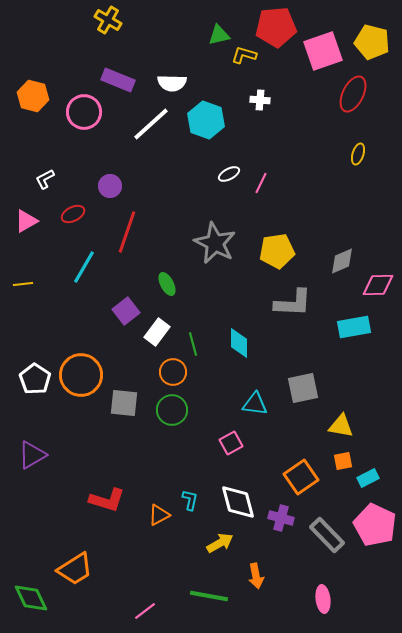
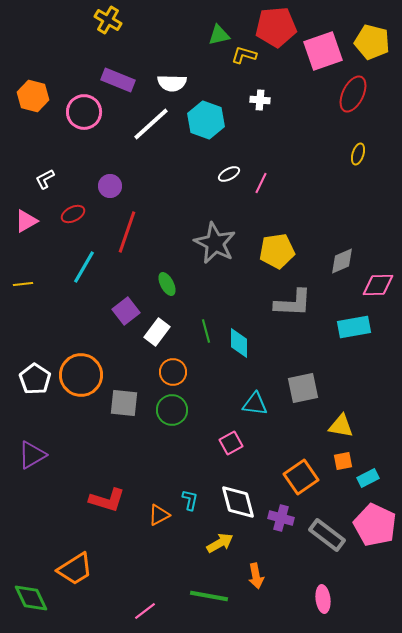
green line at (193, 344): moved 13 px right, 13 px up
gray rectangle at (327, 535): rotated 9 degrees counterclockwise
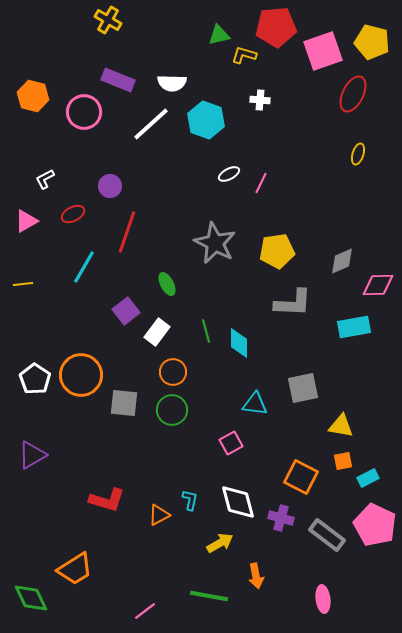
orange square at (301, 477): rotated 28 degrees counterclockwise
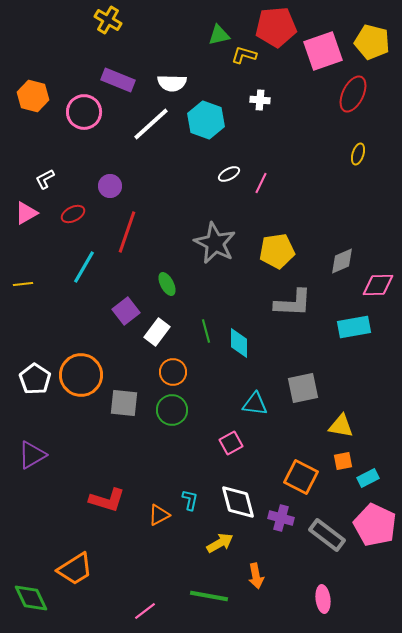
pink triangle at (26, 221): moved 8 px up
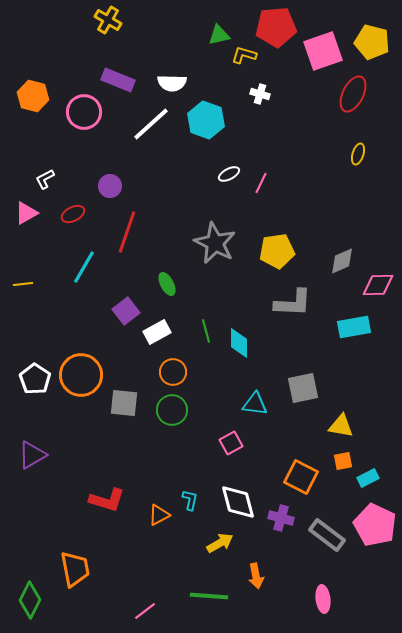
white cross at (260, 100): moved 6 px up; rotated 12 degrees clockwise
white rectangle at (157, 332): rotated 24 degrees clockwise
orange trapezoid at (75, 569): rotated 69 degrees counterclockwise
green line at (209, 596): rotated 6 degrees counterclockwise
green diamond at (31, 598): moved 1 px left, 2 px down; rotated 51 degrees clockwise
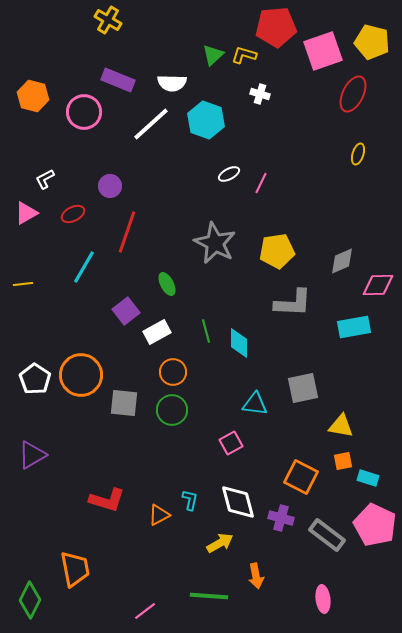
green triangle at (219, 35): moved 6 px left, 20 px down; rotated 30 degrees counterclockwise
cyan rectangle at (368, 478): rotated 45 degrees clockwise
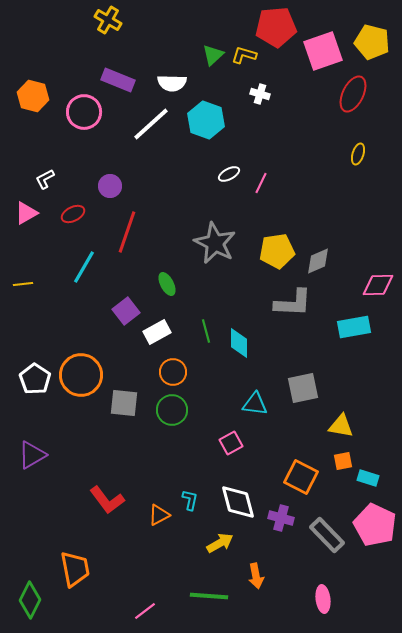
gray diamond at (342, 261): moved 24 px left
red L-shape at (107, 500): rotated 36 degrees clockwise
gray rectangle at (327, 535): rotated 9 degrees clockwise
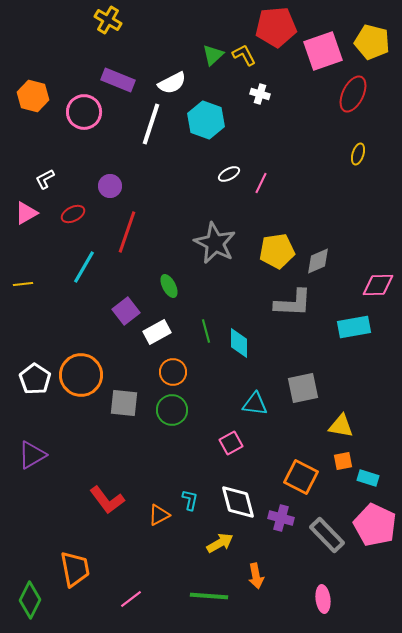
yellow L-shape at (244, 55): rotated 45 degrees clockwise
white semicircle at (172, 83): rotated 28 degrees counterclockwise
white line at (151, 124): rotated 30 degrees counterclockwise
green ellipse at (167, 284): moved 2 px right, 2 px down
pink line at (145, 611): moved 14 px left, 12 px up
